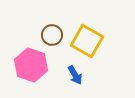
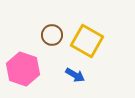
pink hexagon: moved 8 px left, 4 px down
blue arrow: rotated 30 degrees counterclockwise
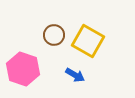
brown circle: moved 2 px right
yellow square: moved 1 px right
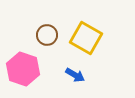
brown circle: moved 7 px left
yellow square: moved 2 px left, 3 px up
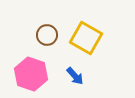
pink hexagon: moved 8 px right, 5 px down
blue arrow: moved 1 px down; rotated 18 degrees clockwise
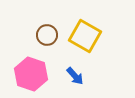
yellow square: moved 1 px left, 2 px up
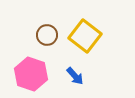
yellow square: rotated 8 degrees clockwise
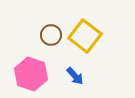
brown circle: moved 4 px right
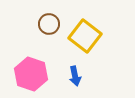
brown circle: moved 2 px left, 11 px up
blue arrow: rotated 30 degrees clockwise
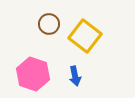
pink hexagon: moved 2 px right
